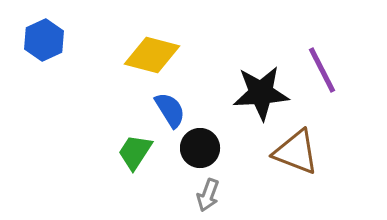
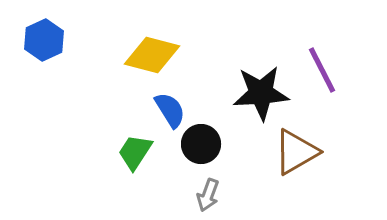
black circle: moved 1 px right, 4 px up
brown triangle: rotated 51 degrees counterclockwise
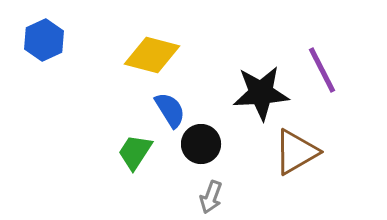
gray arrow: moved 3 px right, 2 px down
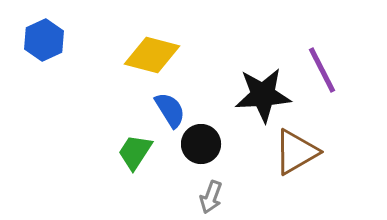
black star: moved 2 px right, 2 px down
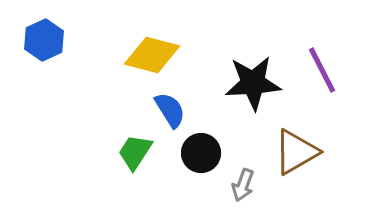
black star: moved 10 px left, 12 px up
black circle: moved 9 px down
gray arrow: moved 32 px right, 12 px up
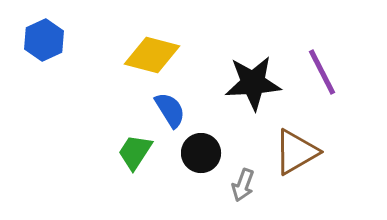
purple line: moved 2 px down
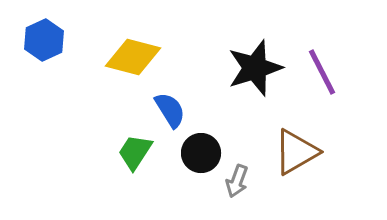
yellow diamond: moved 19 px left, 2 px down
black star: moved 2 px right, 15 px up; rotated 14 degrees counterclockwise
gray arrow: moved 6 px left, 4 px up
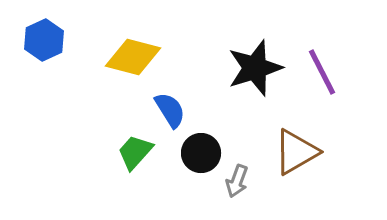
green trapezoid: rotated 9 degrees clockwise
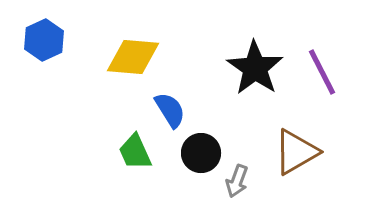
yellow diamond: rotated 10 degrees counterclockwise
black star: rotated 20 degrees counterclockwise
green trapezoid: rotated 66 degrees counterclockwise
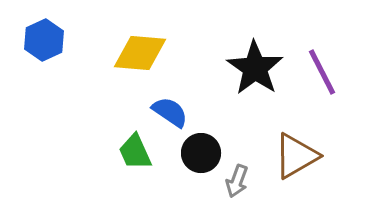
yellow diamond: moved 7 px right, 4 px up
blue semicircle: moved 2 px down; rotated 24 degrees counterclockwise
brown triangle: moved 4 px down
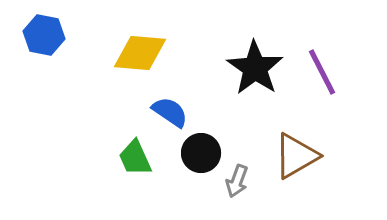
blue hexagon: moved 5 px up; rotated 24 degrees counterclockwise
green trapezoid: moved 6 px down
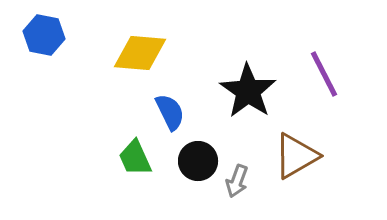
black star: moved 7 px left, 23 px down
purple line: moved 2 px right, 2 px down
blue semicircle: rotated 30 degrees clockwise
black circle: moved 3 px left, 8 px down
